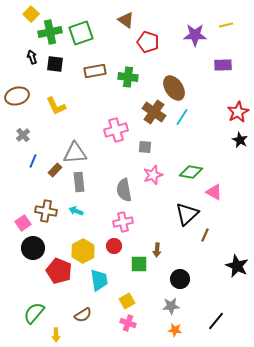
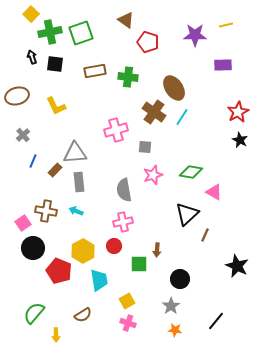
gray star at (171, 306): rotated 30 degrees counterclockwise
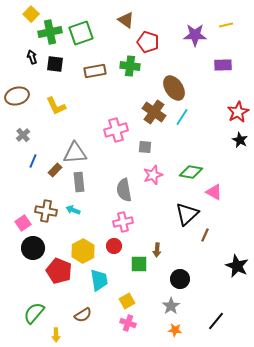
green cross at (128, 77): moved 2 px right, 11 px up
cyan arrow at (76, 211): moved 3 px left, 1 px up
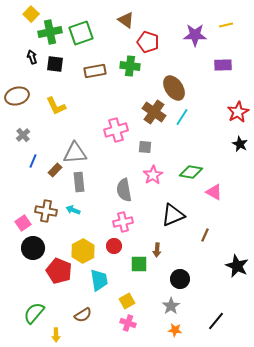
black star at (240, 140): moved 4 px down
pink star at (153, 175): rotated 12 degrees counterclockwise
black triangle at (187, 214): moved 14 px left, 1 px down; rotated 20 degrees clockwise
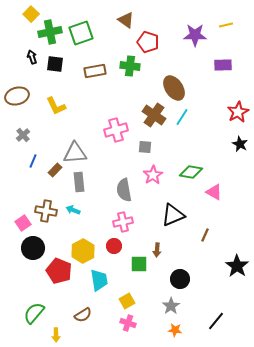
brown cross at (154, 112): moved 3 px down
black star at (237, 266): rotated 10 degrees clockwise
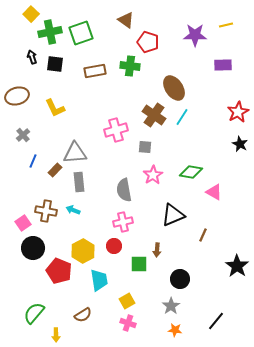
yellow L-shape at (56, 106): moved 1 px left, 2 px down
brown line at (205, 235): moved 2 px left
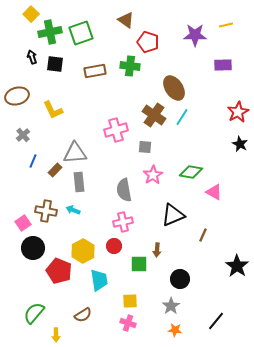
yellow L-shape at (55, 108): moved 2 px left, 2 px down
yellow square at (127, 301): moved 3 px right; rotated 28 degrees clockwise
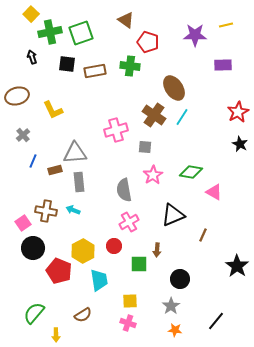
black square at (55, 64): moved 12 px right
brown rectangle at (55, 170): rotated 32 degrees clockwise
pink cross at (123, 222): moved 6 px right; rotated 18 degrees counterclockwise
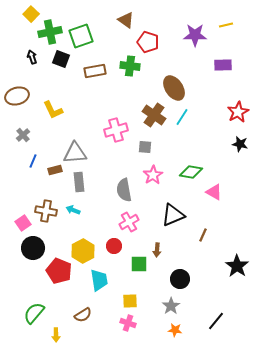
green square at (81, 33): moved 3 px down
black square at (67, 64): moved 6 px left, 5 px up; rotated 12 degrees clockwise
black star at (240, 144): rotated 14 degrees counterclockwise
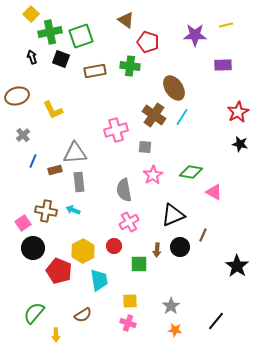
black circle at (180, 279): moved 32 px up
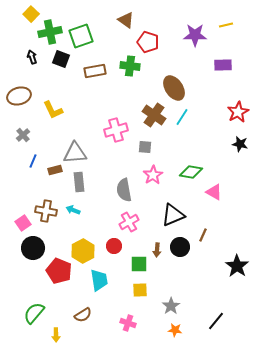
brown ellipse at (17, 96): moved 2 px right
yellow square at (130, 301): moved 10 px right, 11 px up
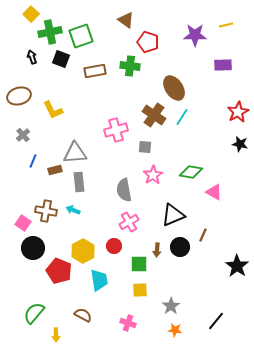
pink square at (23, 223): rotated 21 degrees counterclockwise
brown semicircle at (83, 315): rotated 120 degrees counterclockwise
